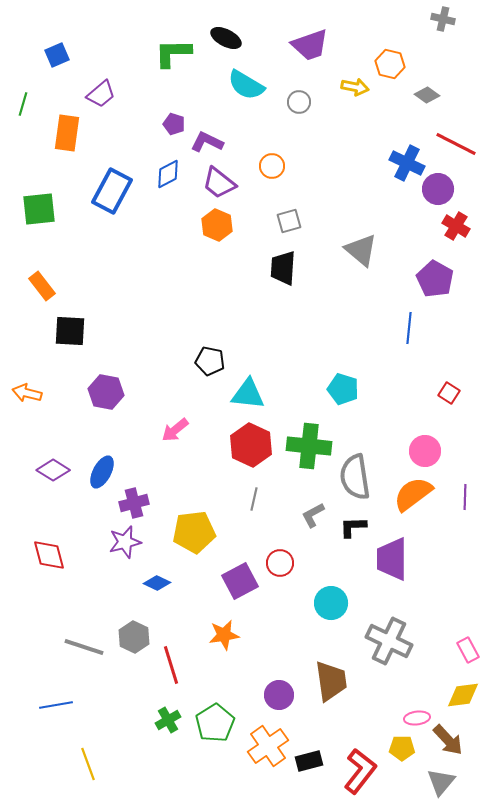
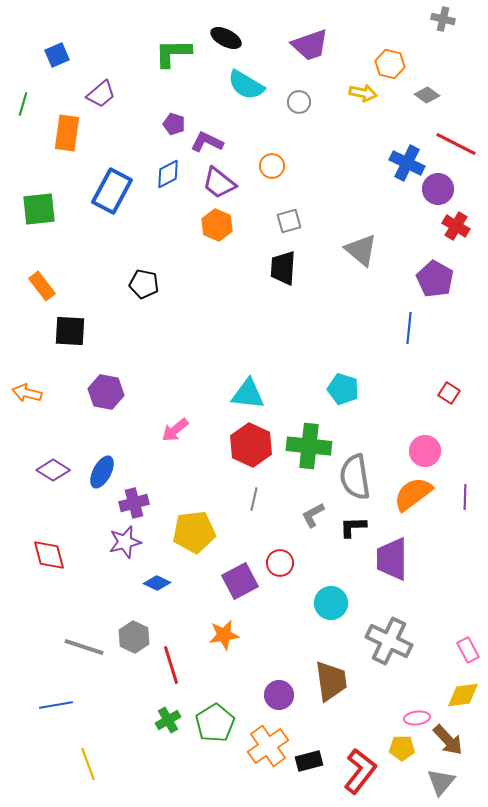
yellow arrow at (355, 87): moved 8 px right, 6 px down
black pentagon at (210, 361): moved 66 px left, 77 px up
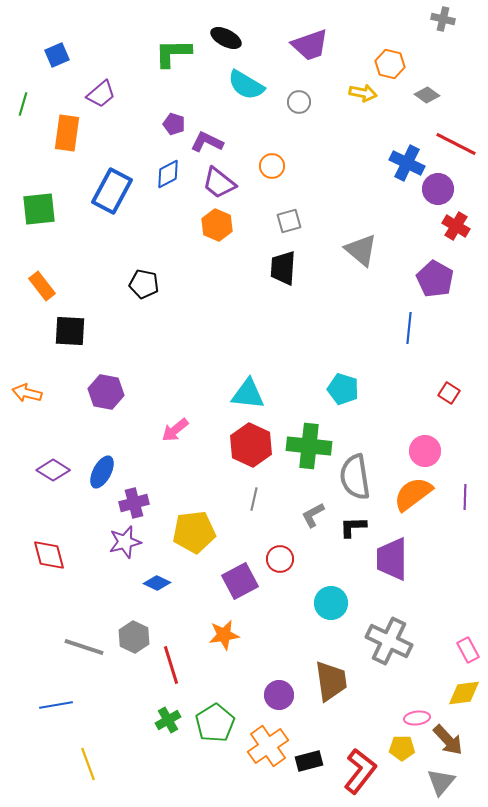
red circle at (280, 563): moved 4 px up
yellow diamond at (463, 695): moved 1 px right, 2 px up
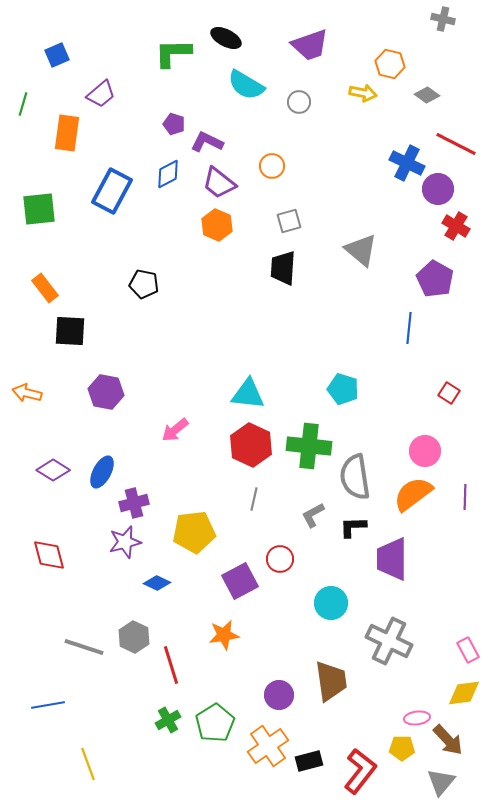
orange rectangle at (42, 286): moved 3 px right, 2 px down
blue line at (56, 705): moved 8 px left
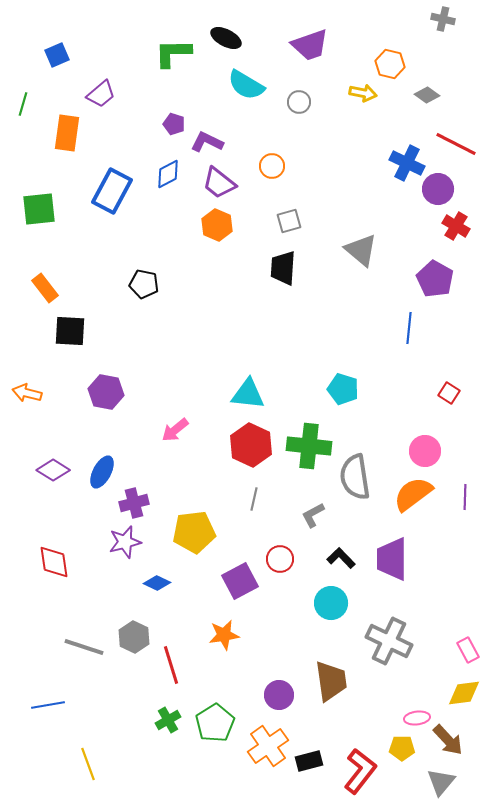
black L-shape at (353, 527): moved 12 px left, 31 px down; rotated 48 degrees clockwise
red diamond at (49, 555): moved 5 px right, 7 px down; rotated 6 degrees clockwise
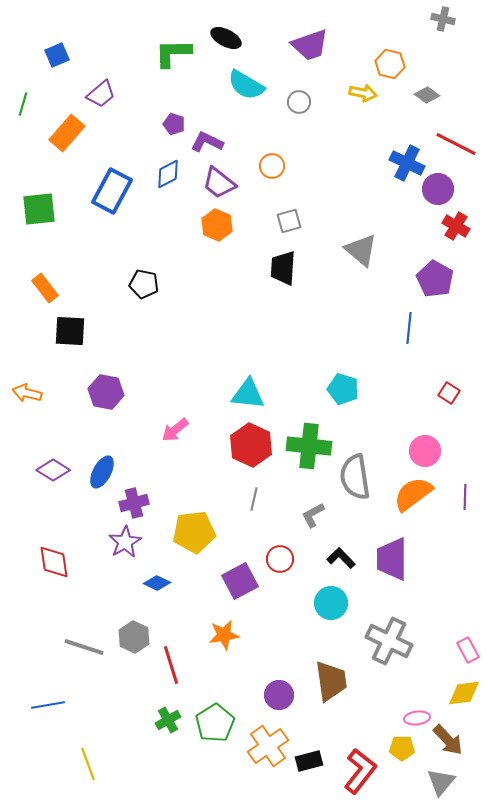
orange rectangle at (67, 133): rotated 33 degrees clockwise
purple star at (125, 542): rotated 16 degrees counterclockwise
